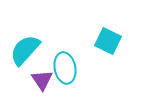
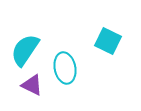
cyan semicircle: rotated 8 degrees counterclockwise
purple triangle: moved 10 px left, 5 px down; rotated 30 degrees counterclockwise
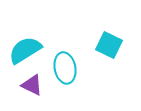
cyan square: moved 1 px right, 4 px down
cyan semicircle: rotated 24 degrees clockwise
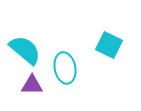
cyan semicircle: rotated 72 degrees clockwise
purple triangle: rotated 25 degrees counterclockwise
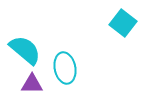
cyan square: moved 14 px right, 22 px up; rotated 12 degrees clockwise
purple triangle: moved 1 px up
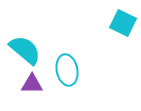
cyan square: rotated 12 degrees counterclockwise
cyan ellipse: moved 2 px right, 2 px down
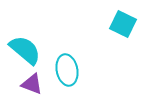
cyan square: moved 1 px down
purple triangle: rotated 20 degrees clockwise
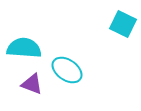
cyan semicircle: moved 1 px left, 2 px up; rotated 36 degrees counterclockwise
cyan ellipse: rotated 44 degrees counterclockwise
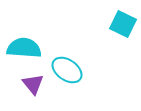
purple triangle: moved 1 px right; rotated 30 degrees clockwise
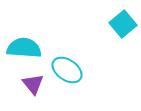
cyan square: rotated 24 degrees clockwise
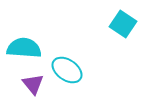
cyan square: rotated 16 degrees counterclockwise
